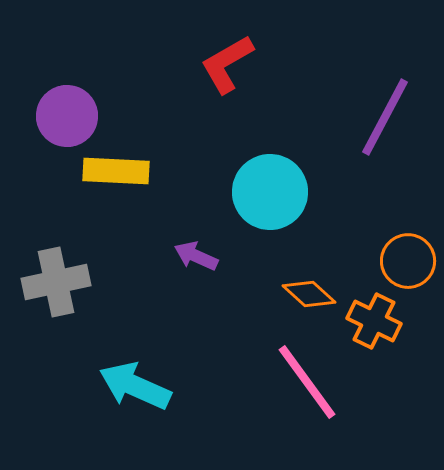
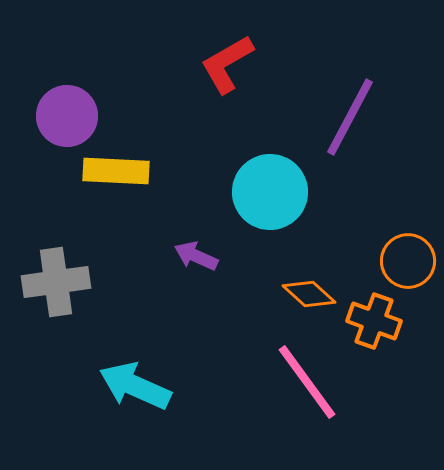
purple line: moved 35 px left
gray cross: rotated 4 degrees clockwise
orange cross: rotated 6 degrees counterclockwise
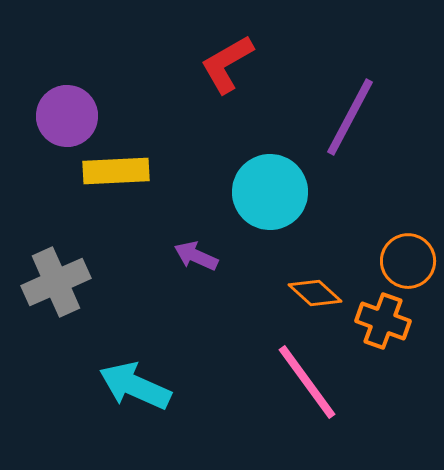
yellow rectangle: rotated 6 degrees counterclockwise
gray cross: rotated 16 degrees counterclockwise
orange diamond: moved 6 px right, 1 px up
orange cross: moved 9 px right
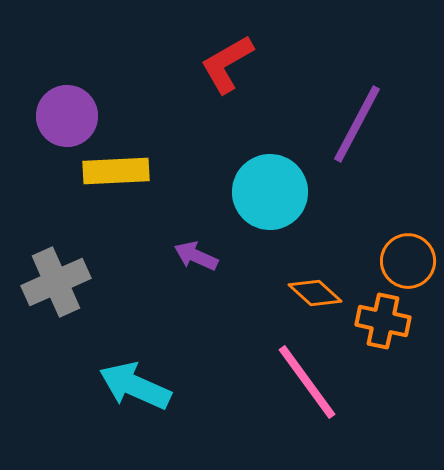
purple line: moved 7 px right, 7 px down
orange cross: rotated 8 degrees counterclockwise
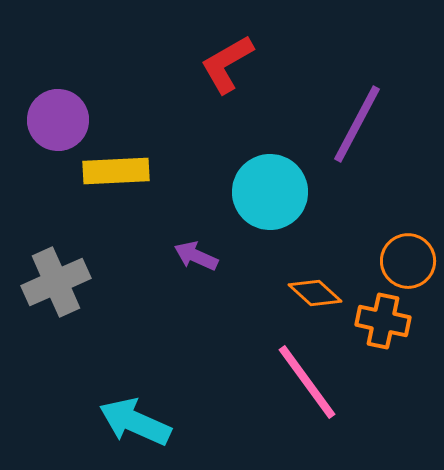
purple circle: moved 9 px left, 4 px down
cyan arrow: moved 36 px down
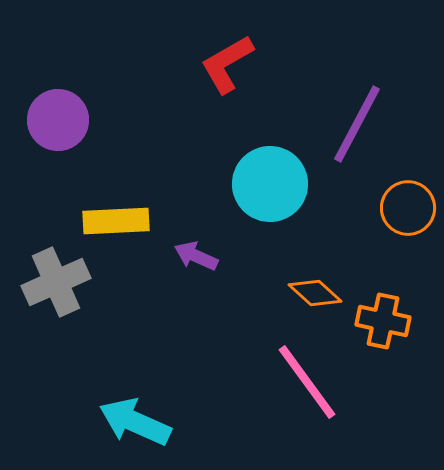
yellow rectangle: moved 50 px down
cyan circle: moved 8 px up
orange circle: moved 53 px up
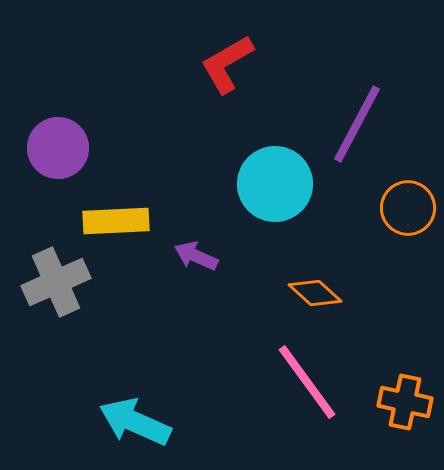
purple circle: moved 28 px down
cyan circle: moved 5 px right
orange cross: moved 22 px right, 81 px down
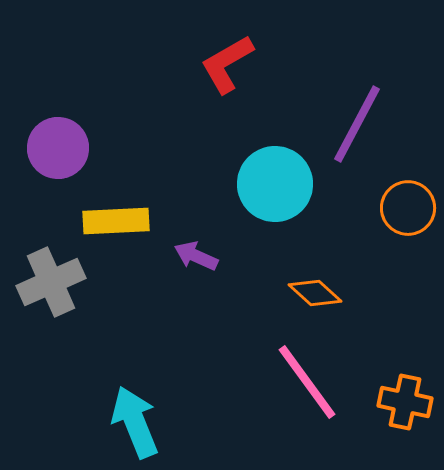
gray cross: moved 5 px left
cyan arrow: rotated 44 degrees clockwise
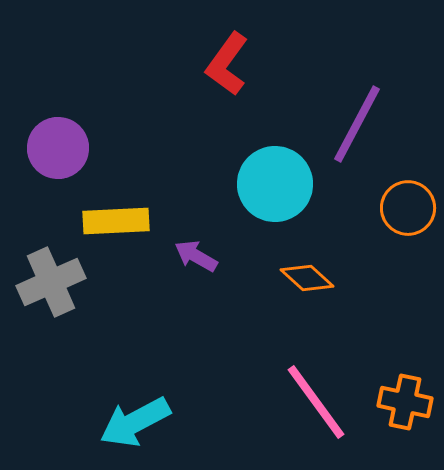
red L-shape: rotated 24 degrees counterclockwise
purple arrow: rotated 6 degrees clockwise
orange diamond: moved 8 px left, 15 px up
pink line: moved 9 px right, 20 px down
cyan arrow: rotated 96 degrees counterclockwise
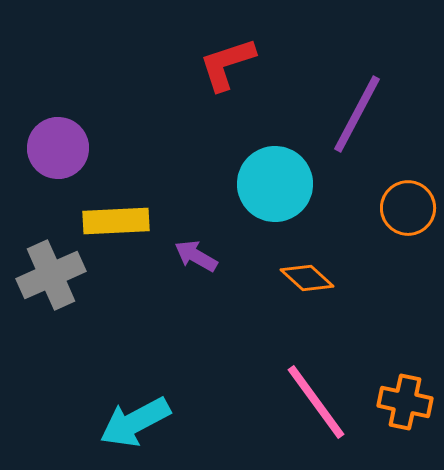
red L-shape: rotated 36 degrees clockwise
purple line: moved 10 px up
gray cross: moved 7 px up
